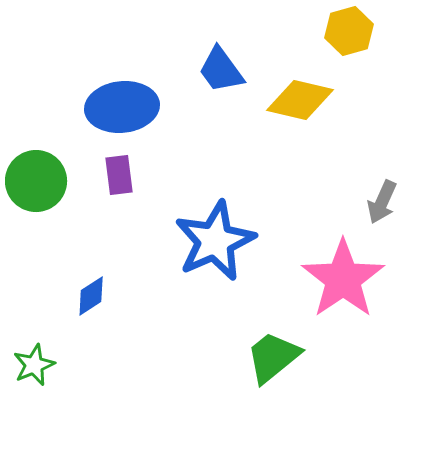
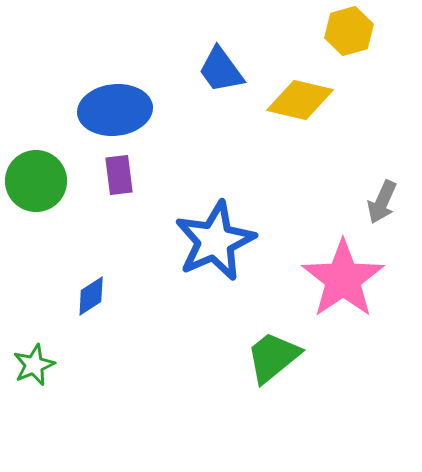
blue ellipse: moved 7 px left, 3 px down
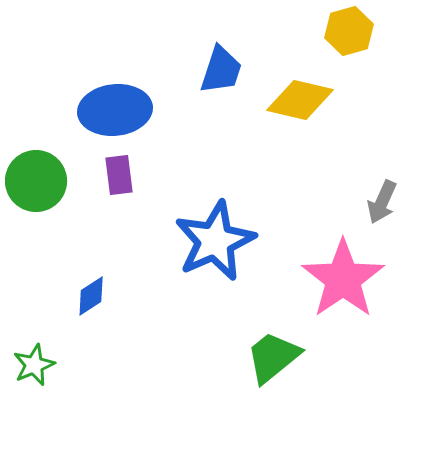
blue trapezoid: rotated 126 degrees counterclockwise
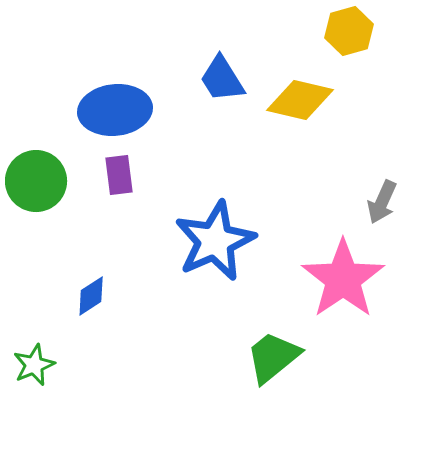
blue trapezoid: moved 1 px right, 9 px down; rotated 130 degrees clockwise
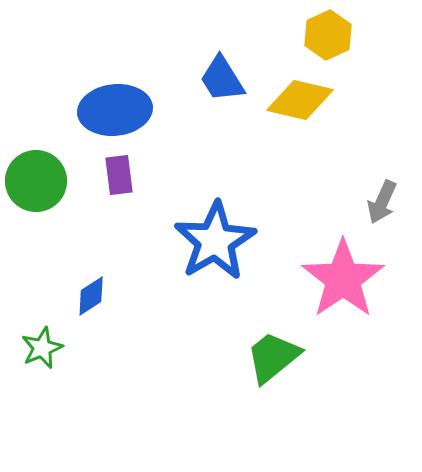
yellow hexagon: moved 21 px left, 4 px down; rotated 9 degrees counterclockwise
blue star: rotated 6 degrees counterclockwise
green star: moved 8 px right, 17 px up
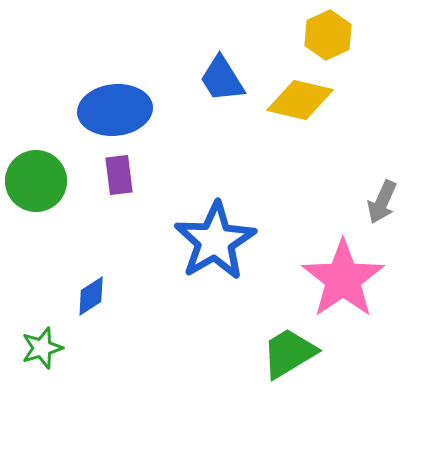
green star: rotated 6 degrees clockwise
green trapezoid: moved 16 px right, 4 px up; rotated 8 degrees clockwise
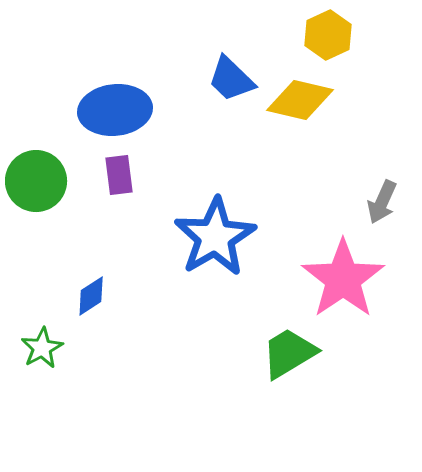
blue trapezoid: moved 9 px right; rotated 14 degrees counterclockwise
blue star: moved 4 px up
green star: rotated 12 degrees counterclockwise
